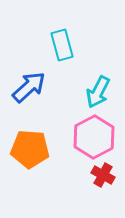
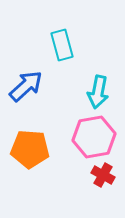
blue arrow: moved 3 px left, 1 px up
cyan arrow: rotated 16 degrees counterclockwise
pink hexagon: rotated 18 degrees clockwise
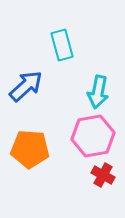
pink hexagon: moved 1 px left, 1 px up
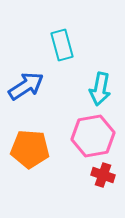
blue arrow: rotated 9 degrees clockwise
cyan arrow: moved 2 px right, 3 px up
red cross: rotated 10 degrees counterclockwise
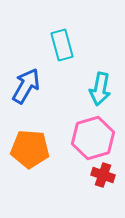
blue arrow: rotated 27 degrees counterclockwise
pink hexagon: moved 2 px down; rotated 6 degrees counterclockwise
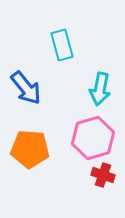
blue arrow: moved 2 px down; rotated 111 degrees clockwise
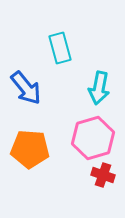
cyan rectangle: moved 2 px left, 3 px down
cyan arrow: moved 1 px left, 1 px up
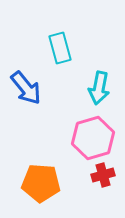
orange pentagon: moved 11 px right, 34 px down
red cross: rotated 35 degrees counterclockwise
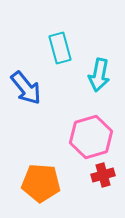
cyan arrow: moved 13 px up
pink hexagon: moved 2 px left, 1 px up
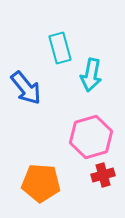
cyan arrow: moved 8 px left
